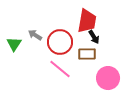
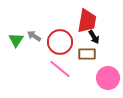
gray arrow: moved 1 px left, 1 px down
green triangle: moved 2 px right, 4 px up
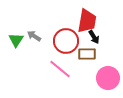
red circle: moved 6 px right, 1 px up
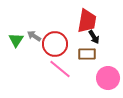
red circle: moved 11 px left, 3 px down
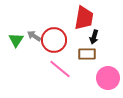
red trapezoid: moved 3 px left, 3 px up
black arrow: rotated 48 degrees clockwise
red circle: moved 1 px left, 4 px up
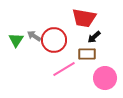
red trapezoid: rotated 90 degrees clockwise
black arrow: rotated 32 degrees clockwise
pink line: moved 4 px right; rotated 70 degrees counterclockwise
pink circle: moved 3 px left
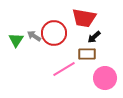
red circle: moved 7 px up
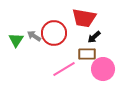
pink circle: moved 2 px left, 9 px up
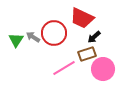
red trapezoid: moved 2 px left; rotated 15 degrees clockwise
gray arrow: moved 1 px left, 1 px down
brown rectangle: rotated 18 degrees counterclockwise
pink line: moved 1 px up
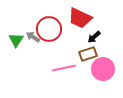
red trapezoid: moved 2 px left
red circle: moved 5 px left, 4 px up
brown rectangle: moved 1 px right
pink line: rotated 20 degrees clockwise
